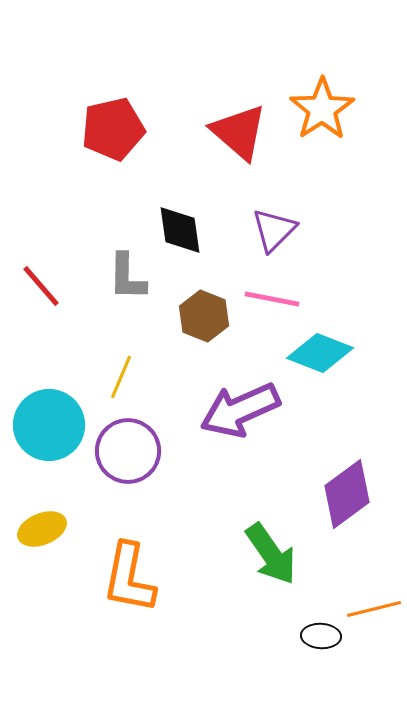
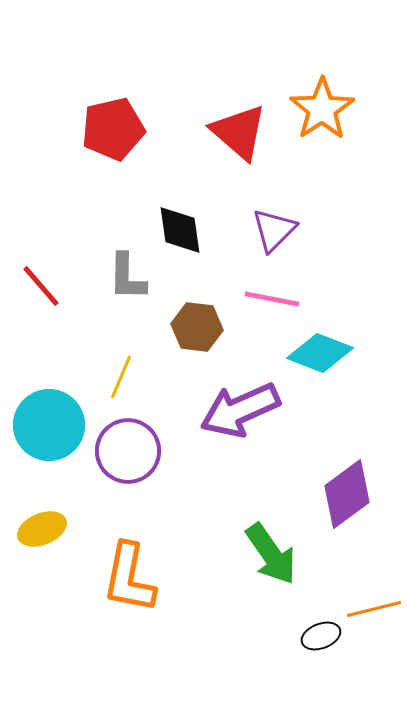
brown hexagon: moved 7 px left, 11 px down; rotated 15 degrees counterclockwise
black ellipse: rotated 24 degrees counterclockwise
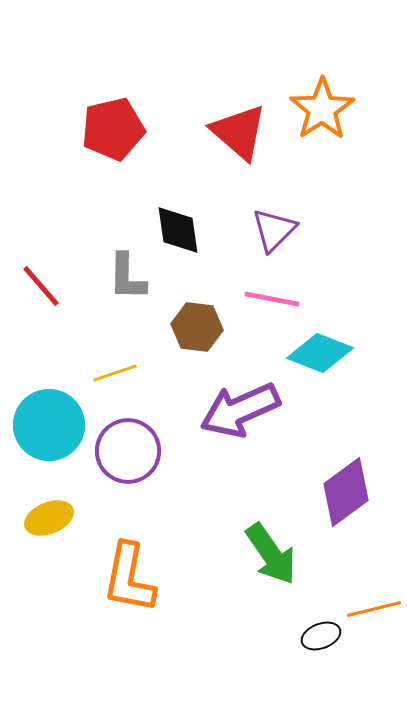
black diamond: moved 2 px left
yellow line: moved 6 px left, 4 px up; rotated 48 degrees clockwise
purple diamond: moved 1 px left, 2 px up
yellow ellipse: moved 7 px right, 11 px up
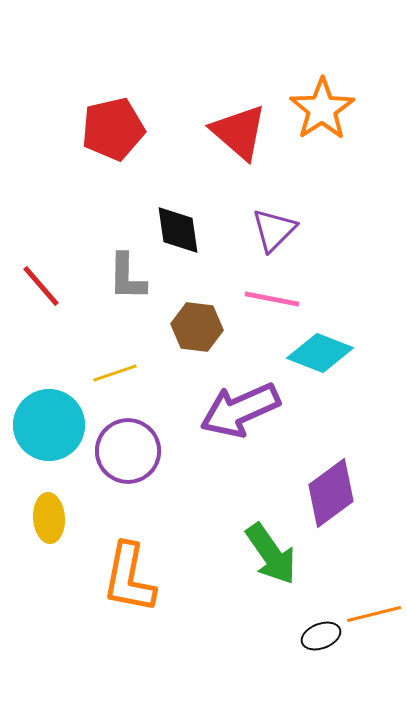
purple diamond: moved 15 px left, 1 px down
yellow ellipse: rotated 72 degrees counterclockwise
orange line: moved 5 px down
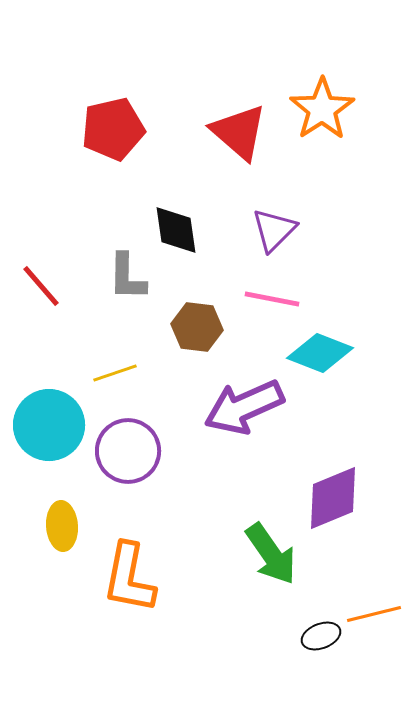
black diamond: moved 2 px left
purple arrow: moved 4 px right, 3 px up
purple diamond: moved 2 px right, 5 px down; rotated 14 degrees clockwise
yellow ellipse: moved 13 px right, 8 px down
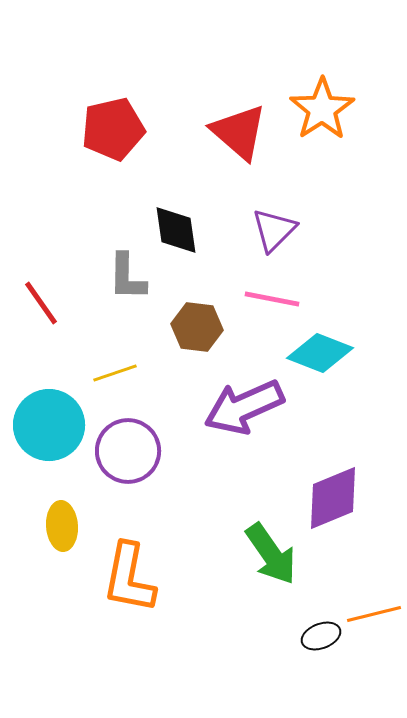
red line: moved 17 px down; rotated 6 degrees clockwise
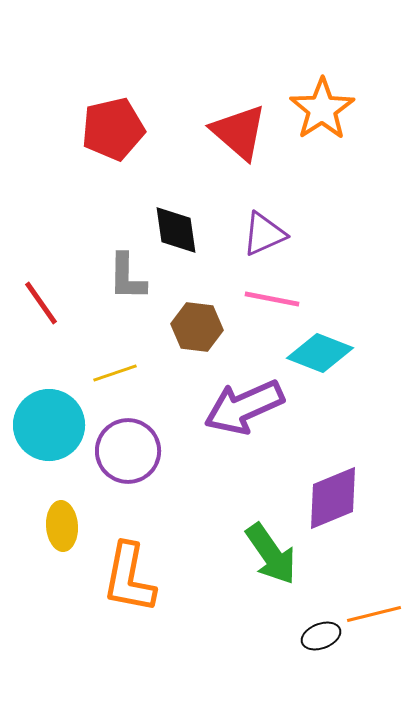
purple triangle: moved 10 px left, 4 px down; rotated 21 degrees clockwise
